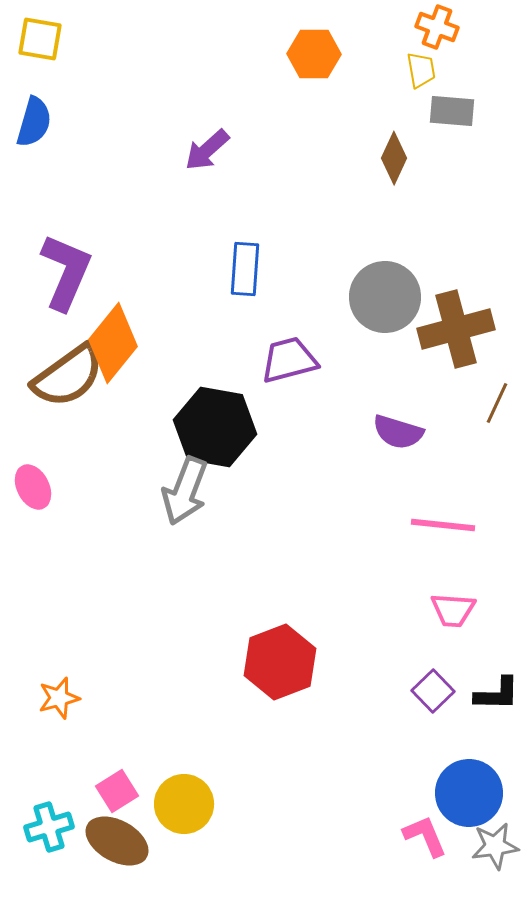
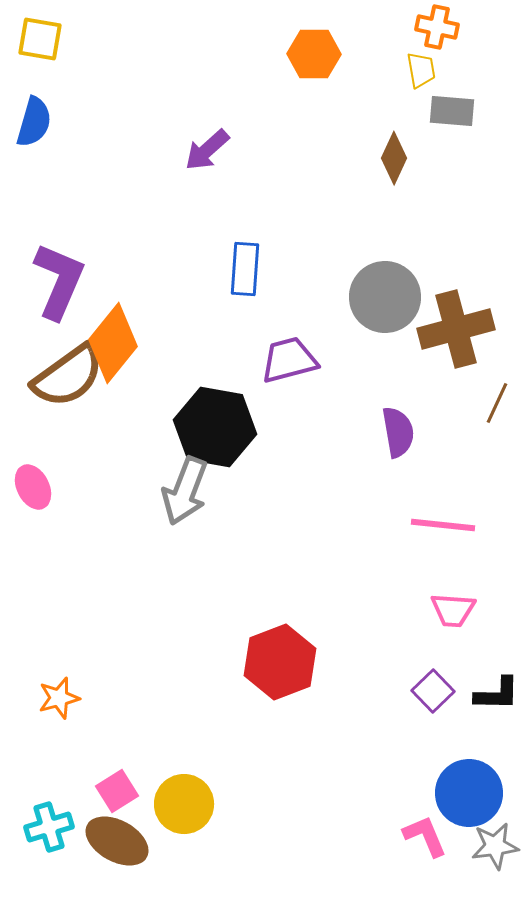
orange cross: rotated 9 degrees counterclockwise
purple L-shape: moved 7 px left, 9 px down
purple semicircle: rotated 117 degrees counterclockwise
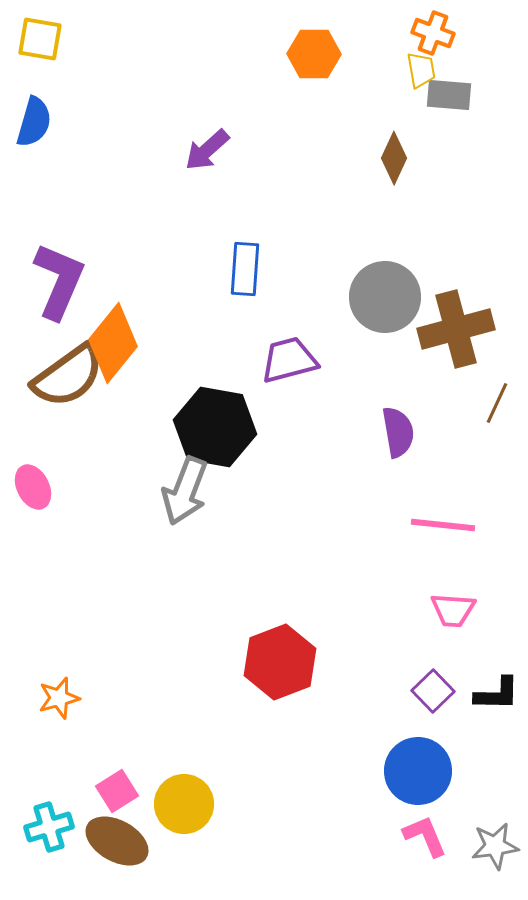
orange cross: moved 4 px left, 6 px down; rotated 9 degrees clockwise
gray rectangle: moved 3 px left, 16 px up
blue circle: moved 51 px left, 22 px up
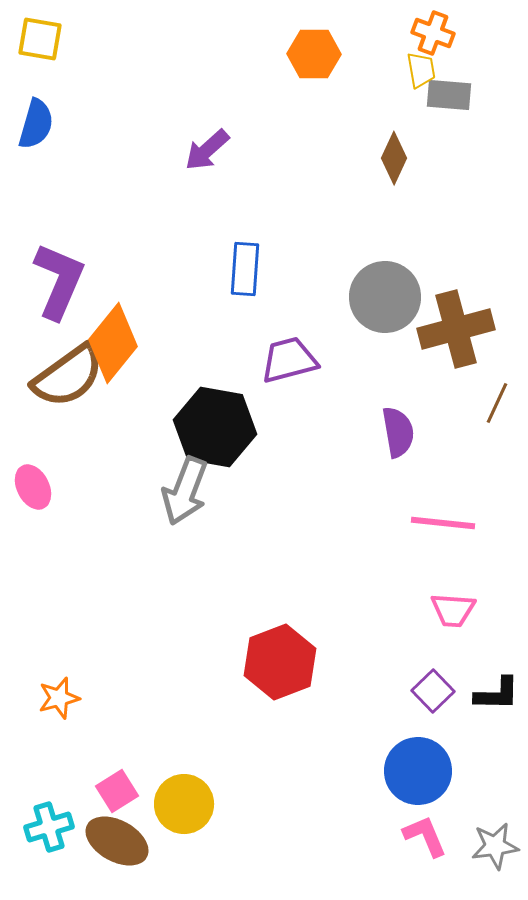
blue semicircle: moved 2 px right, 2 px down
pink line: moved 2 px up
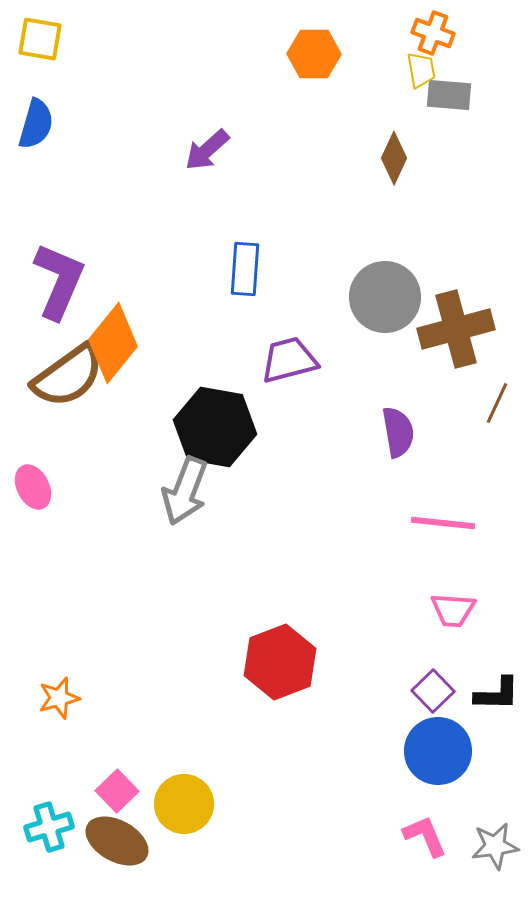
blue circle: moved 20 px right, 20 px up
pink square: rotated 12 degrees counterclockwise
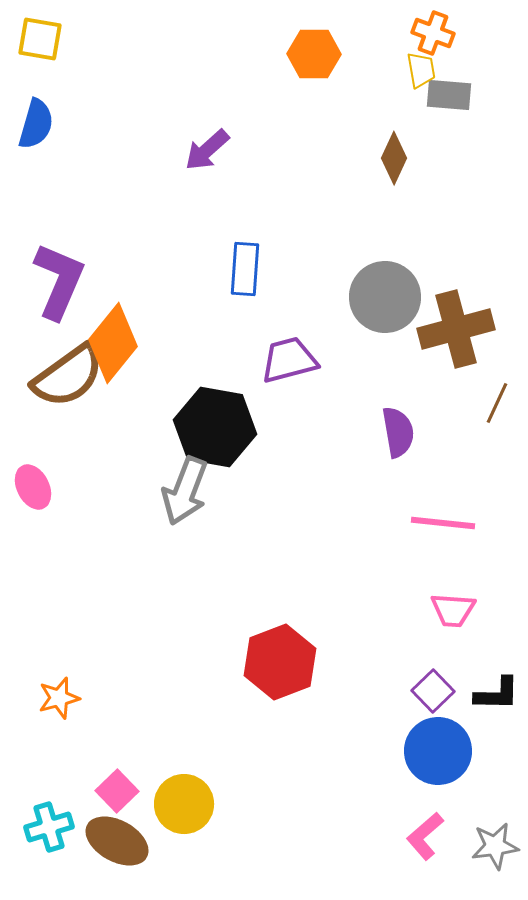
pink L-shape: rotated 108 degrees counterclockwise
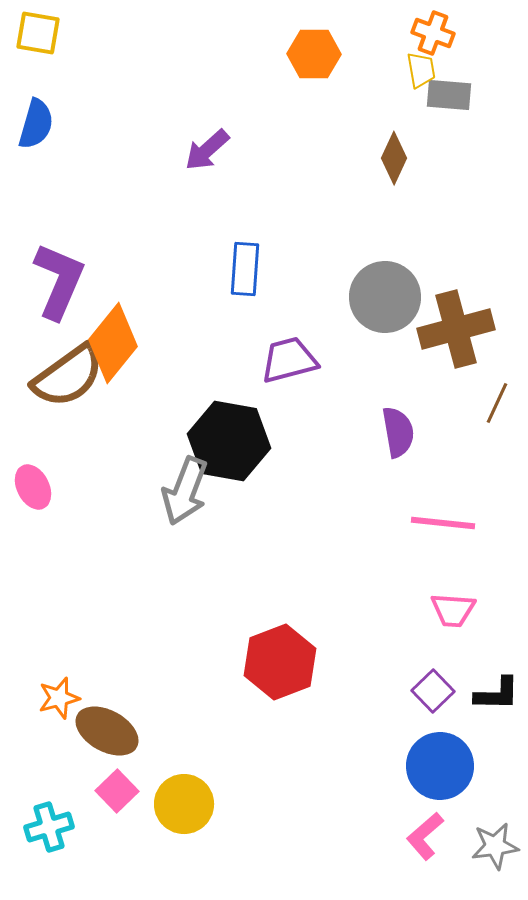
yellow square: moved 2 px left, 6 px up
black hexagon: moved 14 px right, 14 px down
blue circle: moved 2 px right, 15 px down
brown ellipse: moved 10 px left, 110 px up
